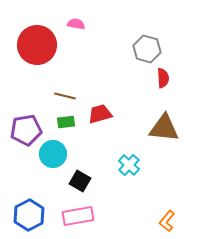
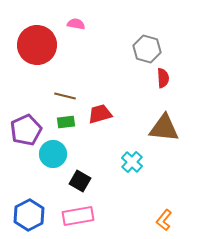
purple pentagon: rotated 16 degrees counterclockwise
cyan cross: moved 3 px right, 3 px up
orange L-shape: moved 3 px left, 1 px up
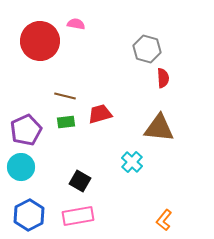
red circle: moved 3 px right, 4 px up
brown triangle: moved 5 px left
cyan circle: moved 32 px left, 13 px down
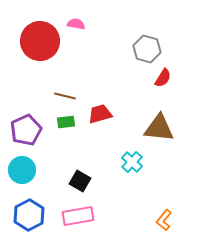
red semicircle: rotated 36 degrees clockwise
cyan circle: moved 1 px right, 3 px down
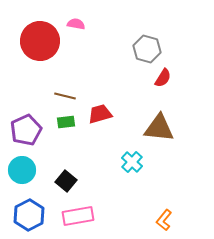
black square: moved 14 px left; rotated 10 degrees clockwise
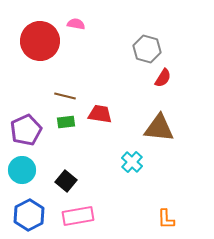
red trapezoid: rotated 25 degrees clockwise
orange L-shape: moved 2 px right, 1 px up; rotated 40 degrees counterclockwise
